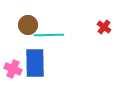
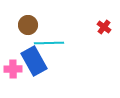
cyan line: moved 8 px down
blue rectangle: moved 1 px left, 2 px up; rotated 28 degrees counterclockwise
pink cross: rotated 24 degrees counterclockwise
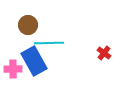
red cross: moved 26 px down
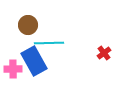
red cross: rotated 16 degrees clockwise
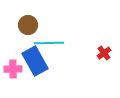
blue rectangle: moved 1 px right
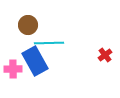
red cross: moved 1 px right, 2 px down
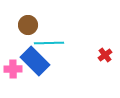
blue rectangle: rotated 16 degrees counterclockwise
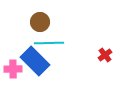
brown circle: moved 12 px right, 3 px up
